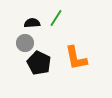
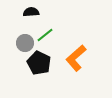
green line: moved 11 px left, 17 px down; rotated 18 degrees clockwise
black semicircle: moved 1 px left, 11 px up
orange L-shape: rotated 60 degrees clockwise
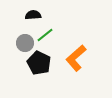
black semicircle: moved 2 px right, 3 px down
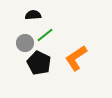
orange L-shape: rotated 8 degrees clockwise
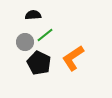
gray circle: moved 1 px up
orange L-shape: moved 3 px left
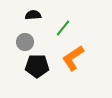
green line: moved 18 px right, 7 px up; rotated 12 degrees counterclockwise
black pentagon: moved 2 px left, 3 px down; rotated 25 degrees counterclockwise
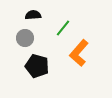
gray circle: moved 4 px up
orange L-shape: moved 6 px right, 5 px up; rotated 16 degrees counterclockwise
black pentagon: rotated 15 degrees clockwise
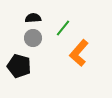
black semicircle: moved 3 px down
gray circle: moved 8 px right
black pentagon: moved 18 px left
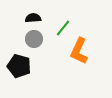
gray circle: moved 1 px right, 1 px down
orange L-shape: moved 2 px up; rotated 16 degrees counterclockwise
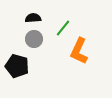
black pentagon: moved 2 px left
